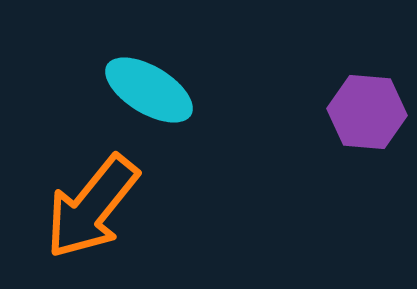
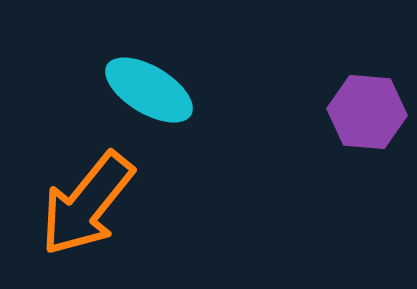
orange arrow: moved 5 px left, 3 px up
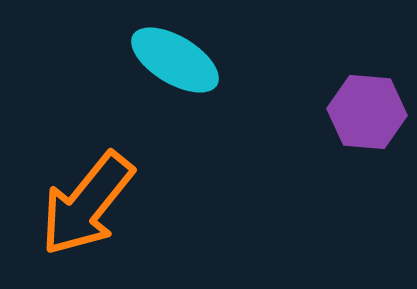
cyan ellipse: moved 26 px right, 30 px up
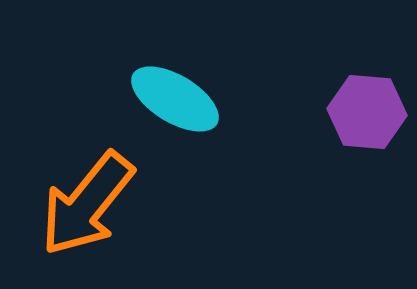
cyan ellipse: moved 39 px down
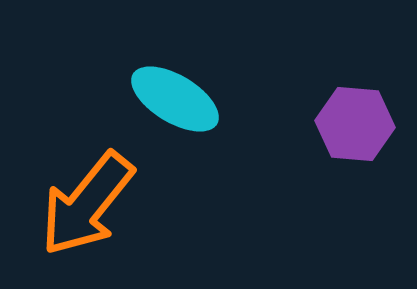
purple hexagon: moved 12 px left, 12 px down
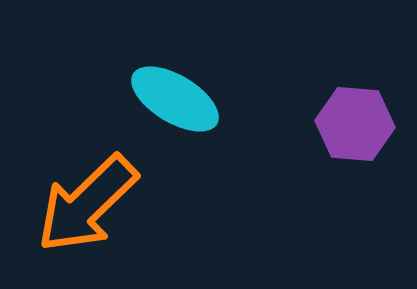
orange arrow: rotated 7 degrees clockwise
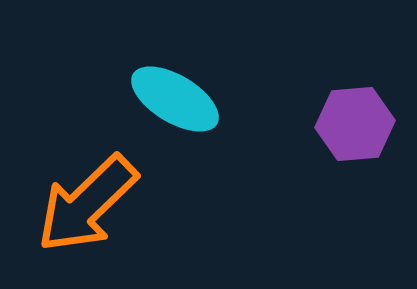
purple hexagon: rotated 10 degrees counterclockwise
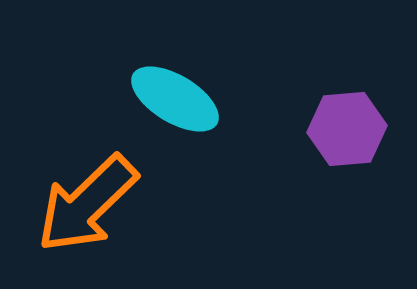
purple hexagon: moved 8 px left, 5 px down
